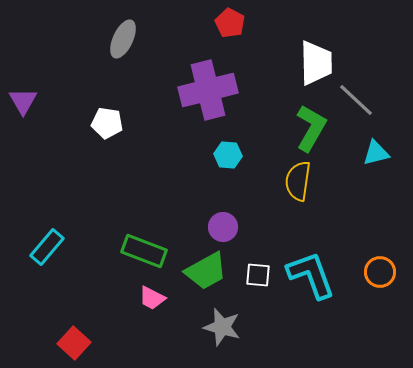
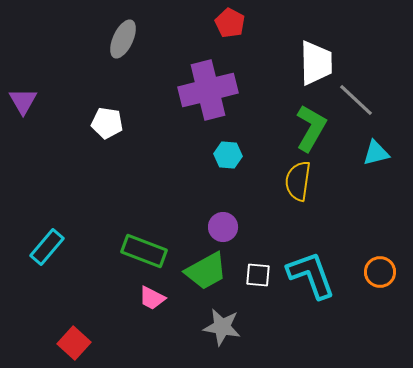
gray star: rotated 6 degrees counterclockwise
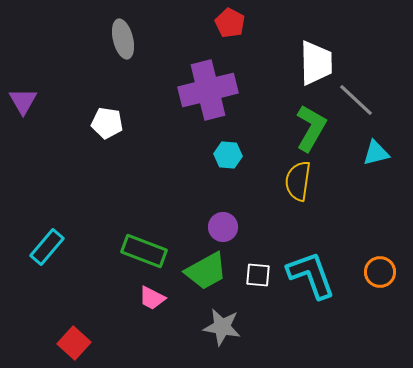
gray ellipse: rotated 39 degrees counterclockwise
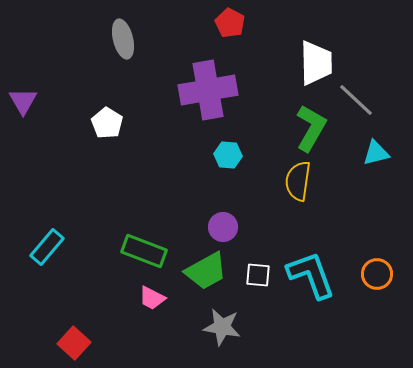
purple cross: rotated 4 degrees clockwise
white pentagon: rotated 24 degrees clockwise
orange circle: moved 3 px left, 2 px down
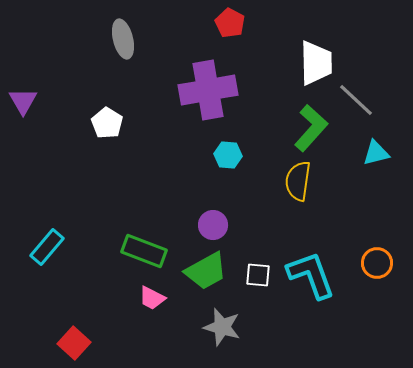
green L-shape: rotated 12 degrees clockwise
purple circle: moved 10 px left, 2 px up
orange circle: moved 11 px up
gray star: rotated 6 degrees clockwise
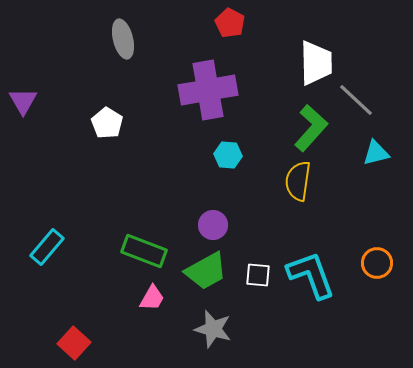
pink trapezoid: rotated 88 degrees counterclockwise
gray star: moved 9 px left, 2 px down
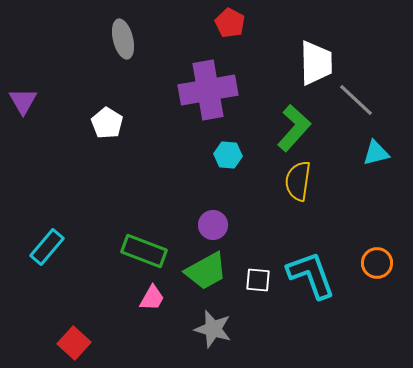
green L-shape: moved 17 px left
white square: moved 5 px down
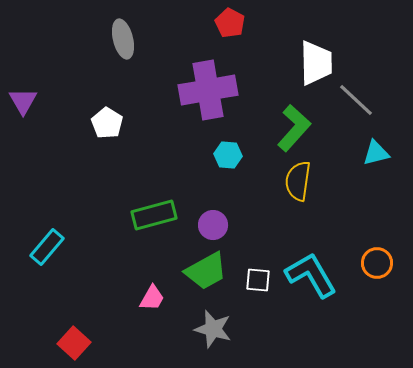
green rectangle: moved 10 px right, 36 px up; rotated 36 degrees counterclockwise
cyan L-shape: rotated 10 degrees counterclockwise
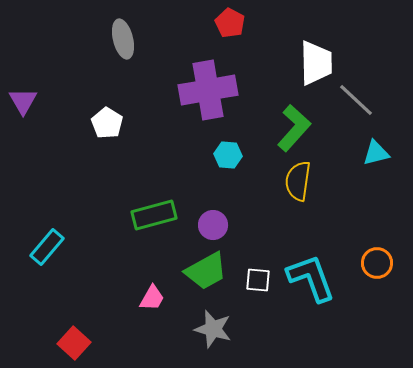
cyan L-shape: moved 3 px down; rotated 10 degrees clockwise
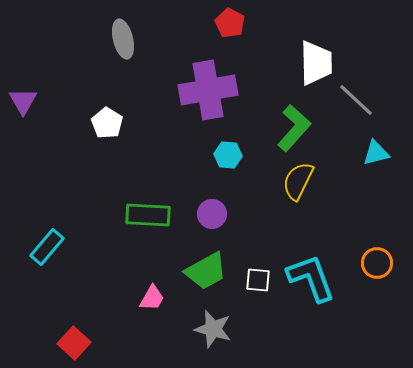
yellow semicircle: rotated 18 degrees clockwise
green rectangle: moved 6 px left; rotated 18 degrees clockwise
purple circle: moved 1 px left, 11 px up
